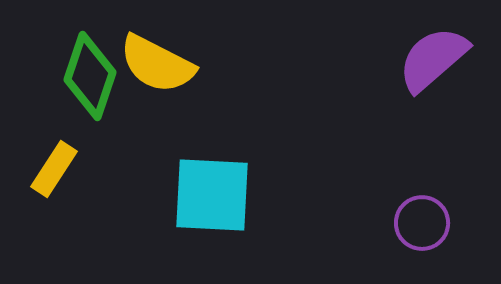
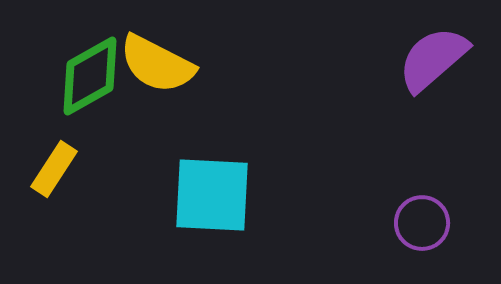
green diamond: rotated 42 degrees clockwise
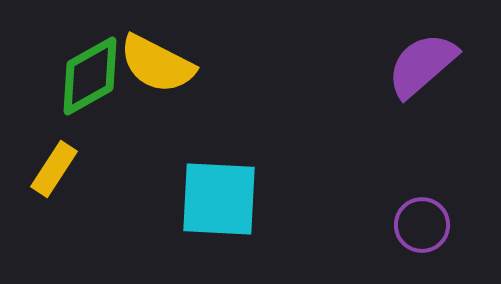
purple semicircle: moved 11 px left, 6 px down
cyan square: moved 7 px right, 4 px down
purple circle: moved 2 px down
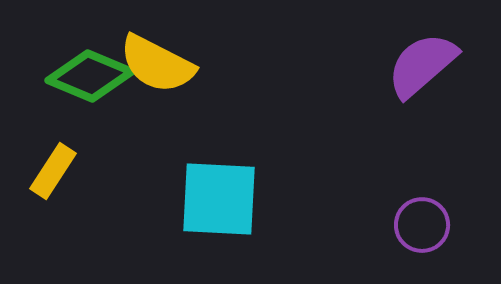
green diamond: rotated 52 degrees clockwise
yellow rectangle: moved 1 px left, 2 px down
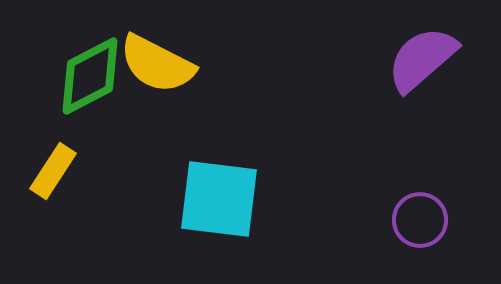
purple semicircle: moved 6 px up
green diamond: rotated 50 degrees counterclockwise
cyan square: rotated 4 degrees clockwise
purple circle: moved 2 px left, 5 px up
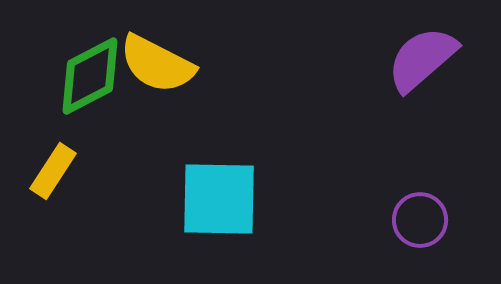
cyan square: rotated 6 degrees counterclockwise
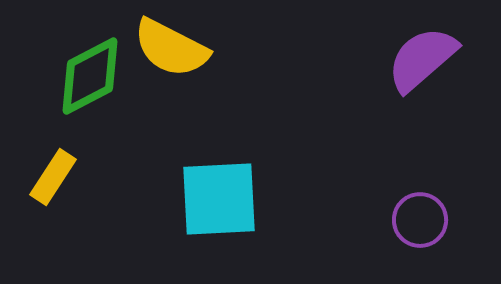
yellow semicircle: moved 14 px right, 16 px up
yellow rectangle: moved 6 px down
cyan square: rotated 4 degrees counterclockwise
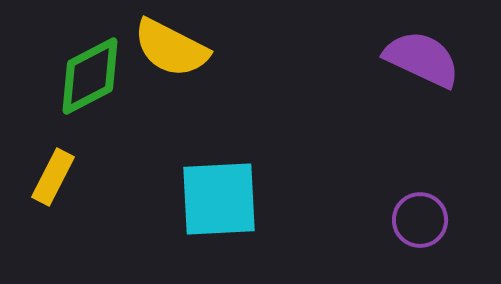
purple semicircle: rotated 66 degrees clockwise
yellow rectangle: rotated 6 degrees counterclockwise
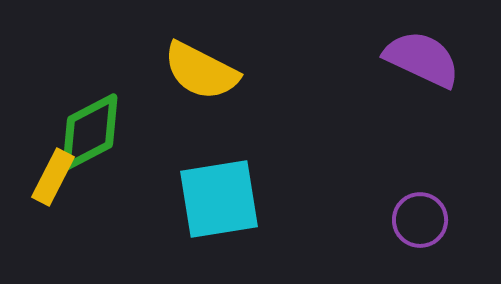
yellow semicircle: moved 30 px right, 23 px down
green diamond: moved 56 px down
cyan square: rotated 6 degrees counterclockwise
